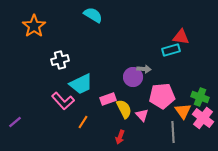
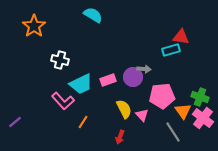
white cross: rotated 30 degrees clockwise
pink rectangle: moved 19 px up
gray line: rotated 30 degrees counterclockwise
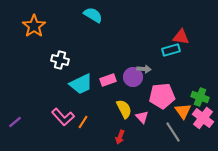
pink L-shape: moved 16 px down
pink triangle: moved 2 px down
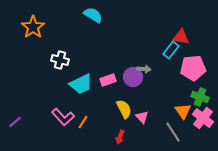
orange star: moved 1 px left, 1 px down
cyan rectangle: rotated 36 degrees counterclockwise
pink pentagon: moved 31 px right, 28 px up
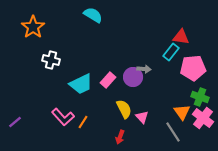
cyan rectangle: moved 2 px down
white cross: moved 9 px left
pink rectangle: rotated 28 degrees counterclockwise
orange triangle: moved 1 px left, 1 px down
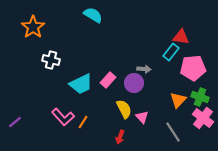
purple circle: moved 1 px right, 6 px down
orange triangle: moved 4 px left, 12 px up; rotated 18 degrees clockwise
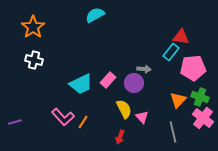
cyan semicircle: moved 2 px right; rotated 60 degrees counterclockwise
white cross: moved 17 px left
purple line: rotated 24 degrees clockwise
gray line: rotated 20 degrees clockwise
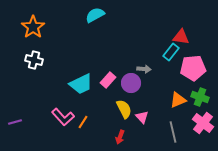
purple circle: moved 3 px left
orange triangle: rotated 24 degrees clockwise
pink cross: moved 5 px down
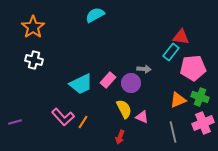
pink triangle: rotated 24 degrees counterclockwise
pink cross: rotated 30 degrees clockwise
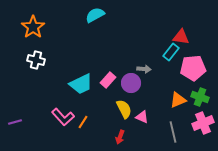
white cross: moved 2 px right
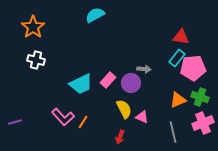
cyan rectangle: moved 6 px right, 6 px down
